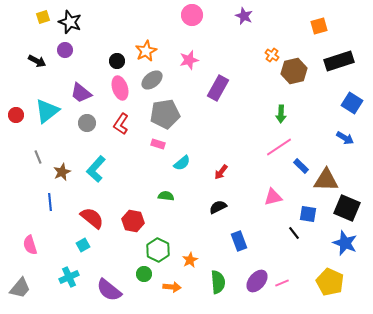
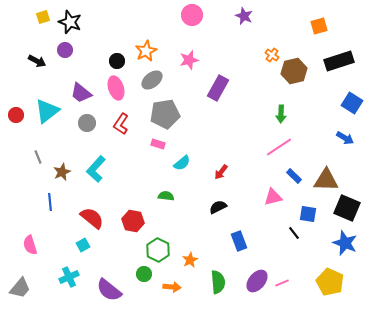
pink ellipse at (120, 88): moved 4 px left
blue rectangle at (301, 166): moved 7 px left, 10 px down
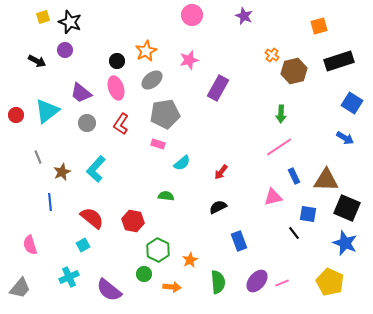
blue rectangle at (294, 176): rotated 21 degrees clockwise
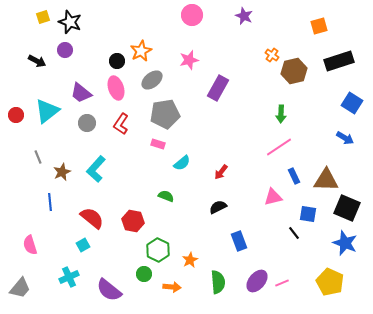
orange star at (146, 51): moved 5 px left
green semicircle at (166, 196): rotated 14 degrees clockwise
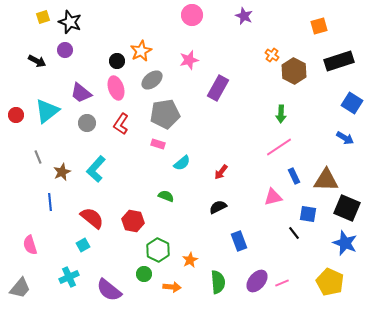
brown hexagon at (294, 71): rotated 20 degrees counterclockwise
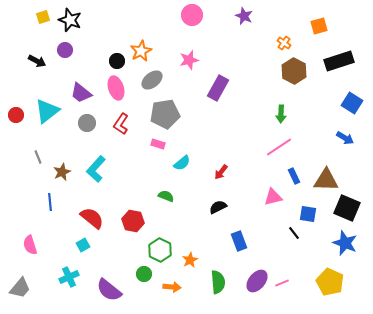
black star at (70, 22): moved 2 px up
orange cross at (272, 55): moved 12 px right, 12 px up
green hexagon at (158, 250): moved 2 px right
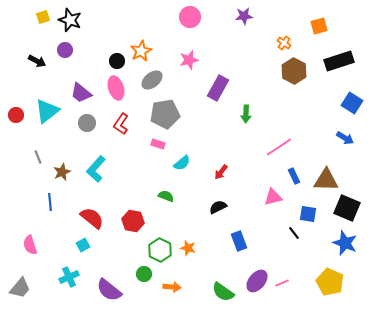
pink circle at (192, 15): moved 2 px left, 2 px down
purple star at (244, 16): rotated 30 degrees counterclockwise
green arrow at (281, 114): moved 35 px left
orange star at (190, 260): moved 2 px left, 12 px up; rotated 28 degrees counterclockwise
green semicircle at (218, 282): moved 5 px right, 10 px down; rotated 130 degrees clockwise
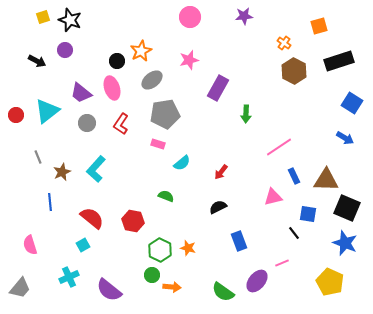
pink ellipse at (116, 88): moved 4 px left
green circle at (144, 274): moved 8 px right, 1 px down
pink line at (282, 283): moved 20 px up
